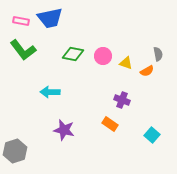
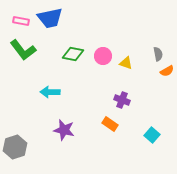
orange semicircle: moved 20 px right
gray hexagon: moved 4 px up
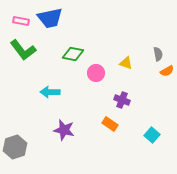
pink circle: moved 7 px left, 17 px down
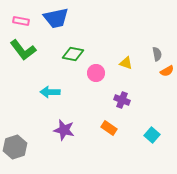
blue trapezoid: moved 6 px right
gray semicircle: moved 1 px left
orange rectangle: moved 1 px left, 4 px down
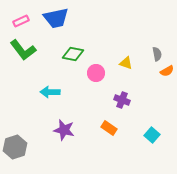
pink rectangle: rotated 35 degrees counterclockwise
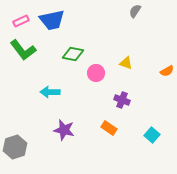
blue trapezoid: moved 4 px left, 2 px down
gray semicircle: moved 22 px left, 43 px up; rotated 136 degrees counterclockwise
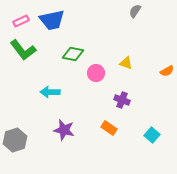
gray hexagon: moved 7 px up
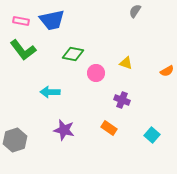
pink rectangle: rotated 35 degrees clockwise
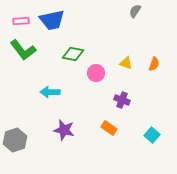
pink rectangle: rotated 14 degrees counterclockwise
orange semicircle: moved 13 px left, 7 px up; rotated 40 degrees counterclockwise
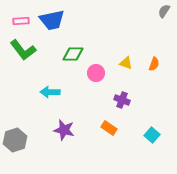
gray semicircle: moved 29 px right
green diamond: rotated 10 degrees counterclockwise
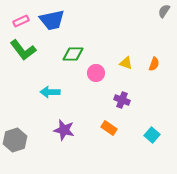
pink rectangle: rotated 21 degrees counterclockwise
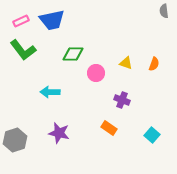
gray semicircle: rotated 40 degrees counterclockwise
purple star: moved 5 px left, 3 px down
